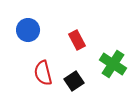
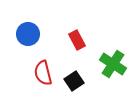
blue circle: moved 4 px down
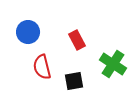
blue circle: moved 2 px up
red semicircle: moved 1 px left, 6 px up
black square: rotated 24 degrees clockwise
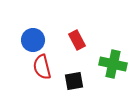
blue circle: moved 5 px right, 8 px down
green cross: rotated 20 degrees counterclockwise
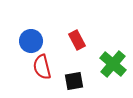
blue circle: moved 2 px left, 1 px down
green cross: rotated 28 degrees clockwise
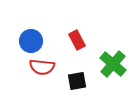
red semicircle: rotated 70 degrees counterclockwise
black square: moved 3 px right
